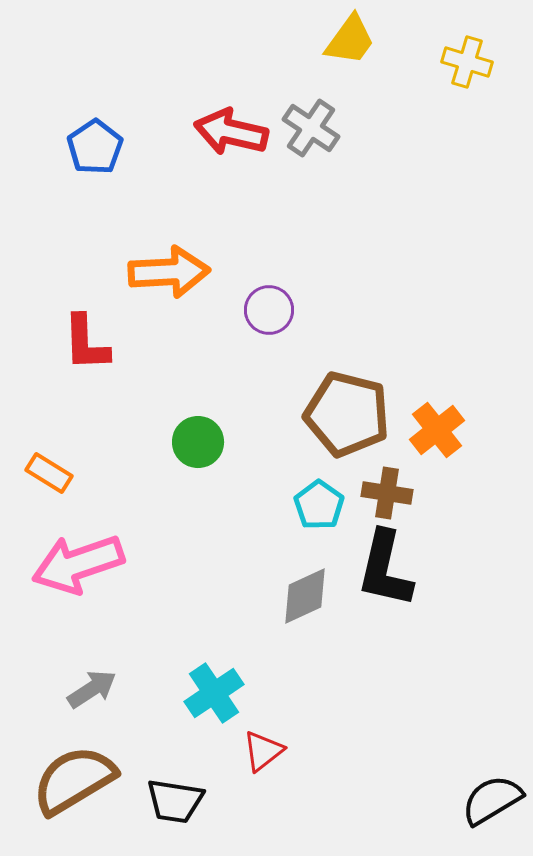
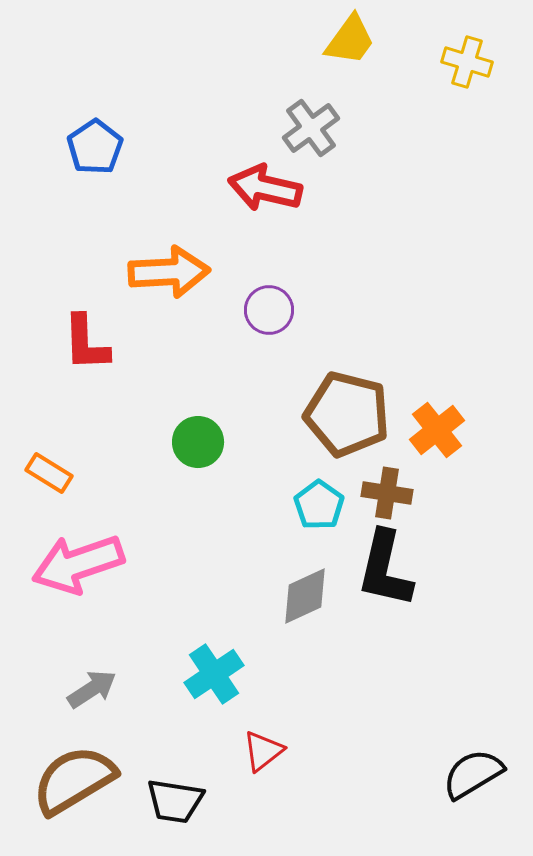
gray cross: rotated 20 degrees clockwise
red arrow: moved 34 px right, 56 px down
cyan cross: moved 19 px up
black semicircle: moved 19 px left, 26 px up
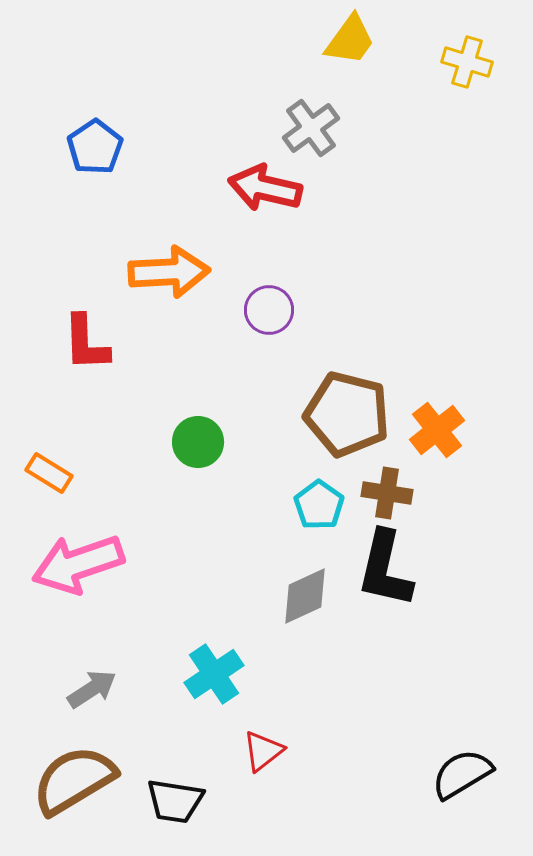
black semicircle: moved 11 px left
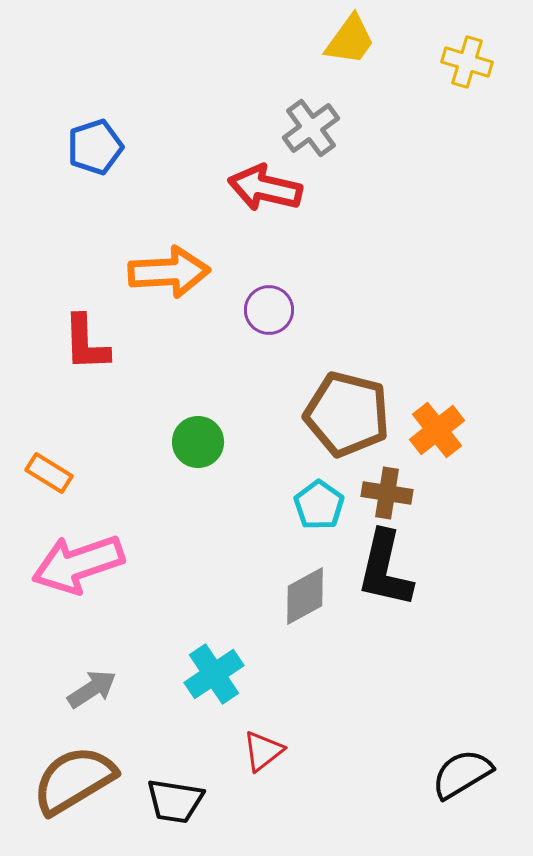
blue pentagon: rotated 16 degrees clockwise
gray diamond: rotated 4 degrees counterclockwise
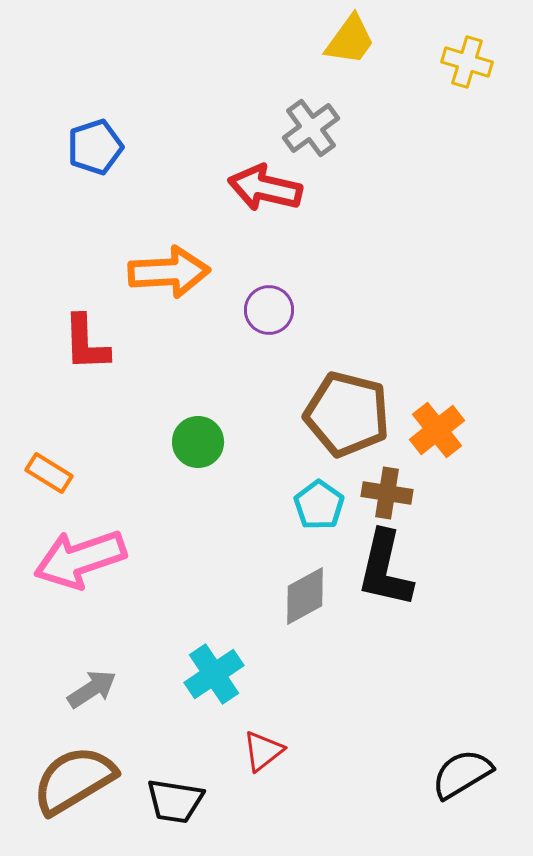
pink arrow: moved 2 px right, 5 px up
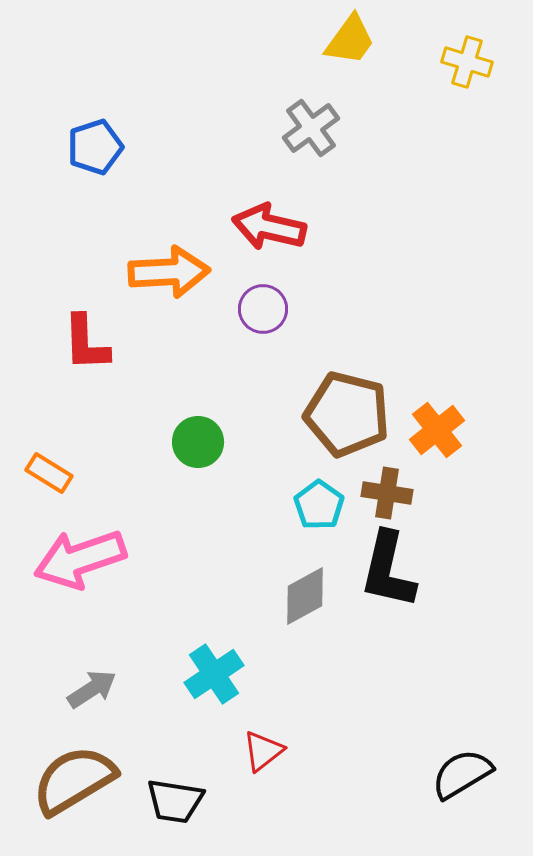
red arrow: moved 4 px right, 39 px down
purple circle: moved 6 px left, 1 px up
black L-shape: moved 3 px right, 1 px down
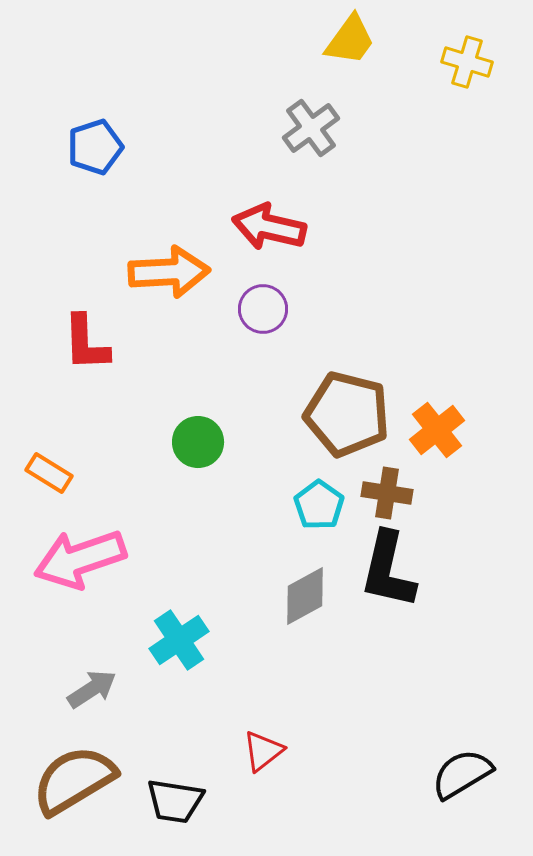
cyan cross: moved 35 px left, 34 px up
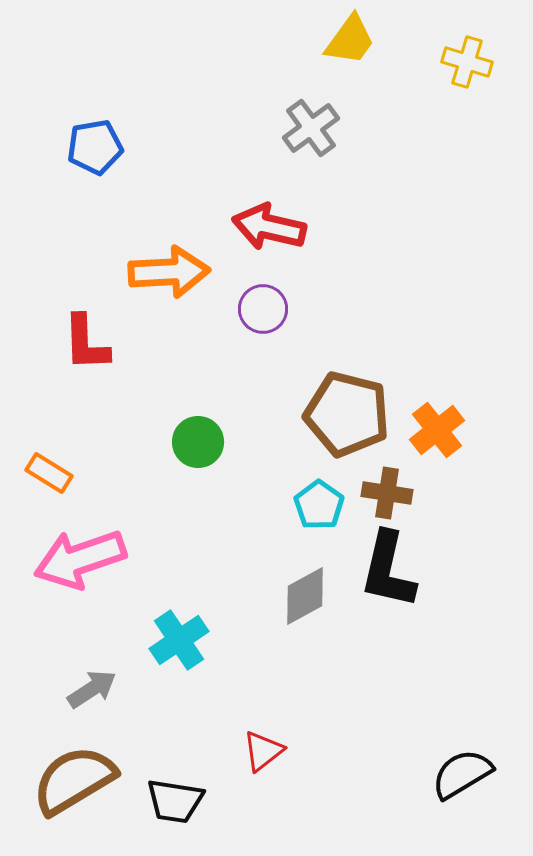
blue pentagon: rotated 8 degrees clockwise
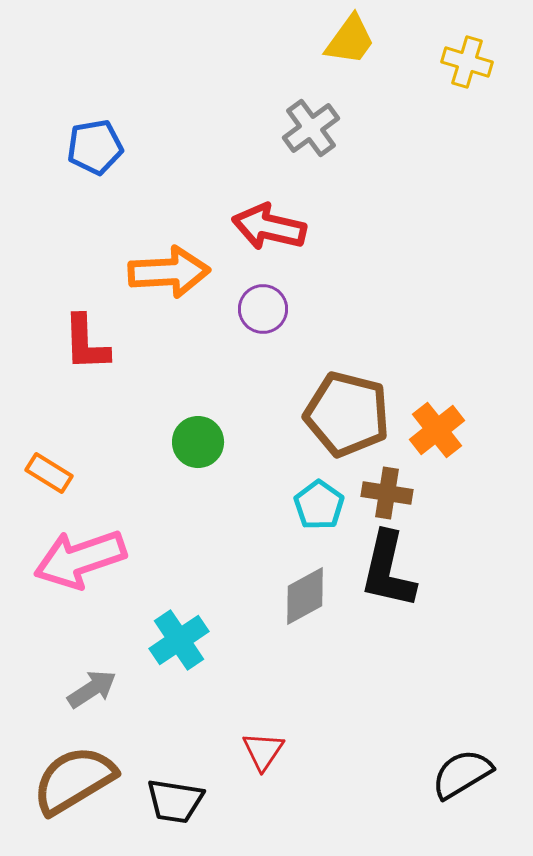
red triangle: rotated 18 degrees counterclockwise
